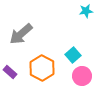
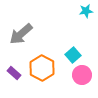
purple rectangle: moved 4 px right, 1 px down
pink circle: moved 1 px up
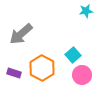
purple rectangle: rotated 24 degrees counterclockwise
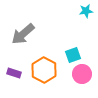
gray arrow: moved 2 px right
cyan square: rotated 21 degrees clockwise
orange hexagon: moved 2 px right, 2 px down
pink circle: moved 1 px up
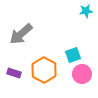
gray arrow: moved 2 px left
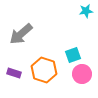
orange hexagon: rotated 10 degrees counterclockwise
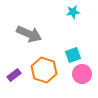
cyan star: moved 13 px left, 1 px down
gray arrow: moved 8 px right; rotated 115 degrees counterclockwise
purple rectangle: moved 2 px down; rotated 56 degrees counterclockwise
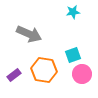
orange hexagon: rotated 10 degrees counterclockwise
